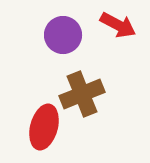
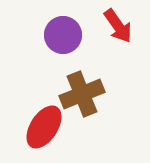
red arrow: moved 1 px down; rotated 27 degrees clockwise
red ellipse: rotated 18 degrees clockwise
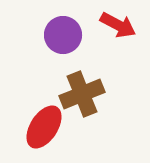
red arrow: moved 1 px up; rotated 27 degrees counterclockwise
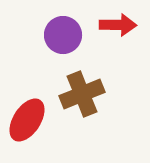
red arrow: rotated 27 degrees counterclockwise
red ellipse: moved 17 px left, 7 px up
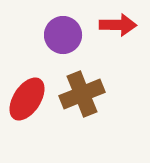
red ellipse: moved 21 px up
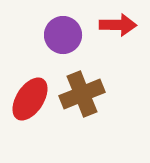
red ellipse: moved 3 px right
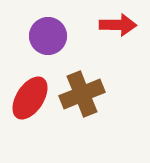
purple circle: moved 15 px left, 1 px down
red ellipse: moved 1 px up
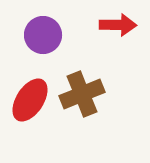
purple circle: moved 5 px left, 1 px up
red ellipse: moved 2 px down
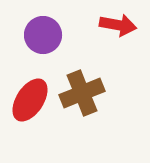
red arrow: rotated 9 degrees clockwise
brown cross: moved 1 px up
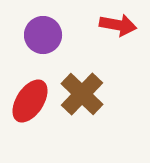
brown cross: moved 1 px down; rotated 24 degrees counterclockwise
red ellipse: moved 1 px down
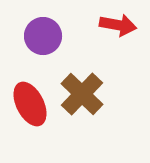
purple circle: moved 1 px down
red ellipse: moved 3 px down; rotated 60 degrees counterclockwise
